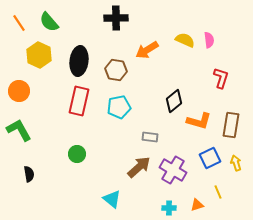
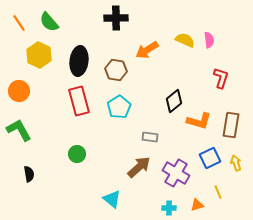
red rectangle: rotated 28 degrees counterclockwise
cyan pentagon: rotated 20 degrees counterclockwise
purple cross: moved 3 px right, 3 px down
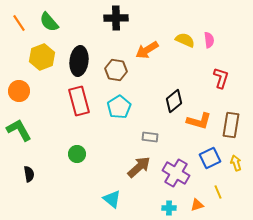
yellow hexagon: moved 3 px right, 2 px down; rotated 15 degrees clockwise
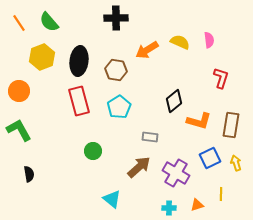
yellow semicircle: moved 5 px left, 2 px down
green circle: moved 16 px right, 3 px up
yellow line: moved 3 px right, 2 px down; rotated 24 degrees clockwise
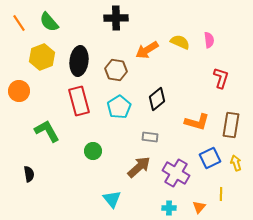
black diamond: moved 17 px left, 2 px up
orange L-shape: moved 2 px left, 1 px down
green L-shape: moved 28 px right, 1 px down
cyan triangle: rotated 12 degrees clockwise
orange triangle: moved 2 px right, 2 px down; rotated 32 degrees counterclockwise
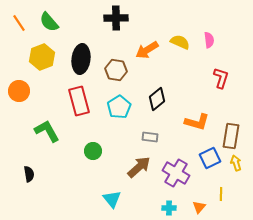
black ellipse: moved 2 px right, 2 px up
brown rectangle: moved 11 px down
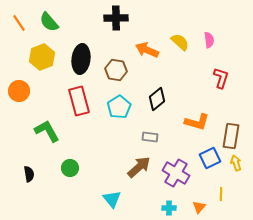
yellow semicircle: rotated 18 degrees clockwise
orange arrow: rotated 55 degrees clockwise
green circle: moved 23 px left, 17 px down
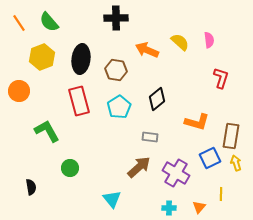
black semicircle: moved 2 px right, 13 px down
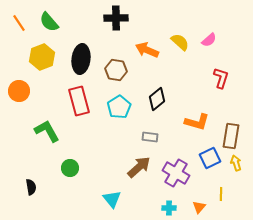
pink semicircle: rotated 56 degrees clockwise
